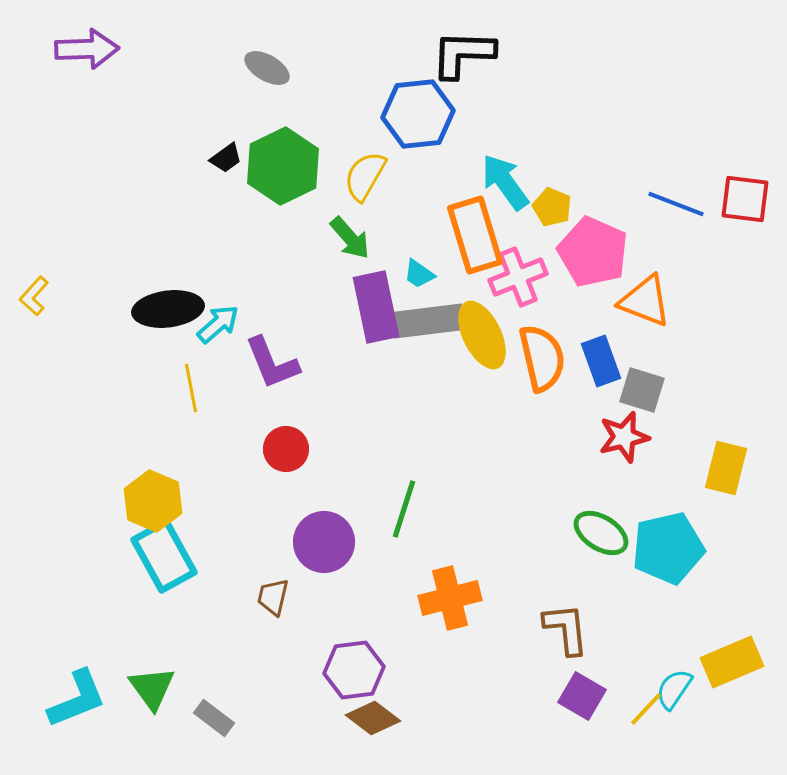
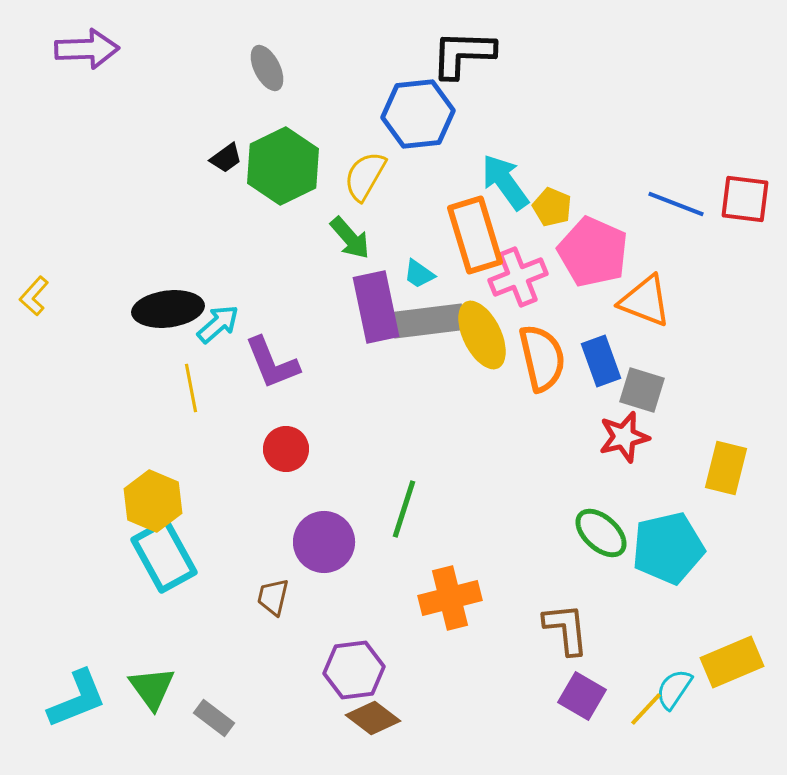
gray ellipse at (267, 68): rotated 33 degrees clockwise
green ellipse at (601, 533): rotated 10 degrees clockwise
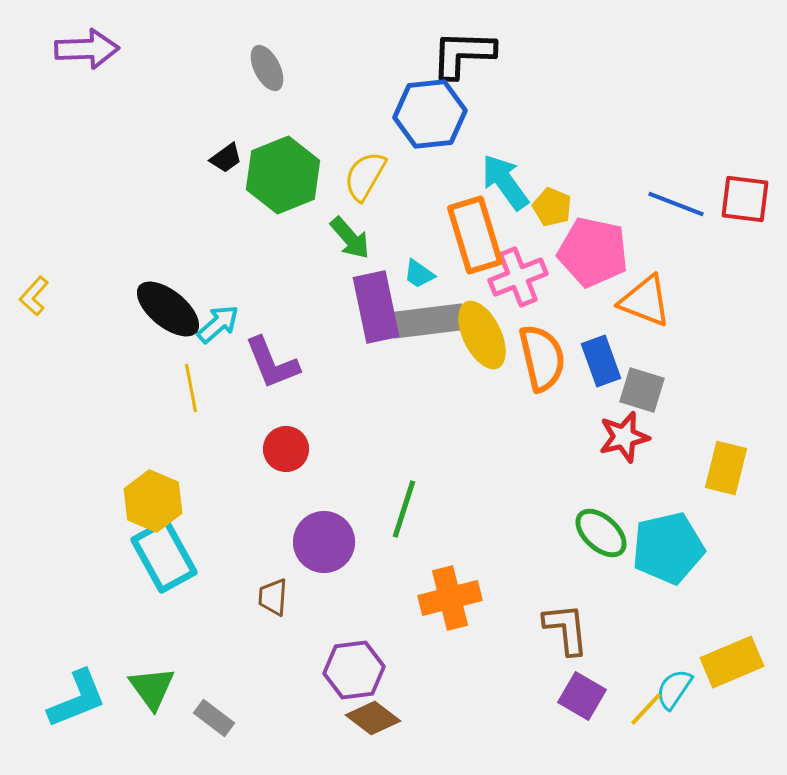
blue hexagon at (418, 114): moved 12 px right
green hexagon at (283, 166): moved 9 px down; rotated 4 degrees clockwise
pink pentagon at (593, 252): rotated 12 degrees counterclockwise
black ellipse at (168, 309): rotated 46 degrees clockwise
brown trapezoid at (273, 597): rotated 9 degrees counterclockwise
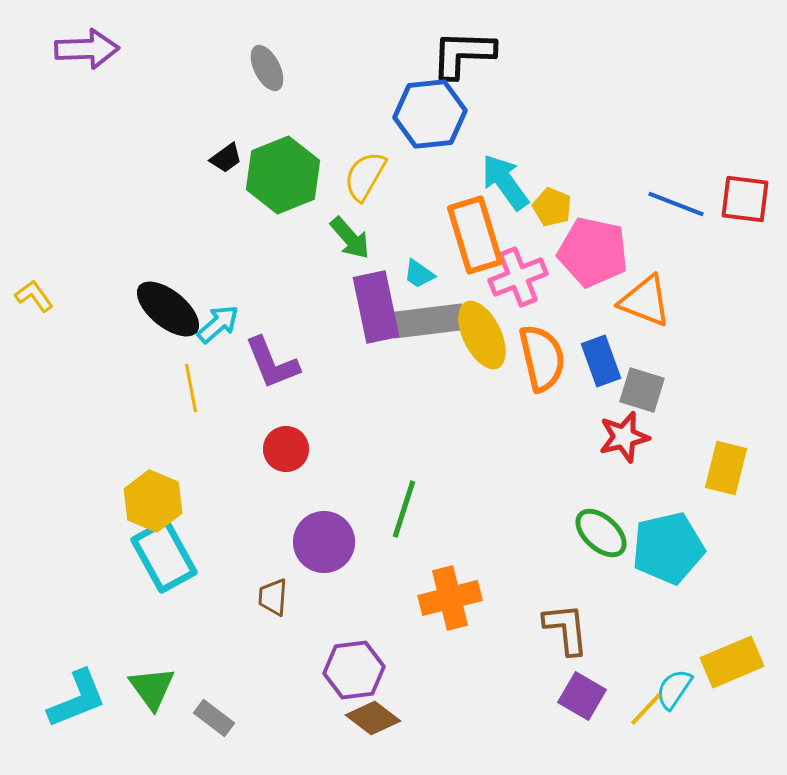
yellow L-shape at (34, 296): rotated 102 degrees clockwise
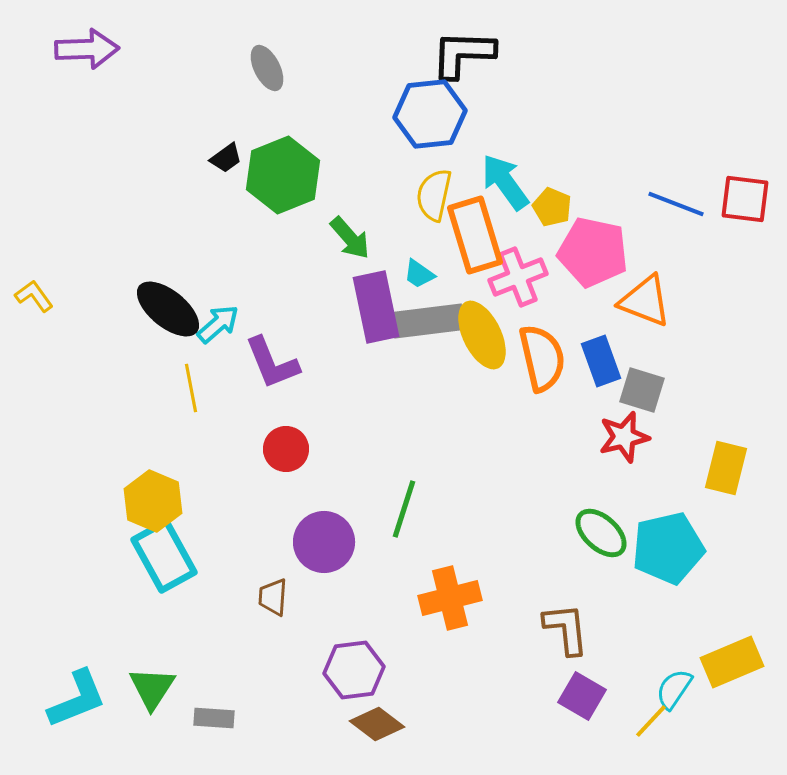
yellow semicircle at (365, 176): moved 69 px right, 19 px down; rotated 18 degrees counterclockwise
green triangle at (152, 688): rotated 9 degrees clockwise
yellow line at (646, 709): moved 5 px right, 12 px down
gray rectangle at (214, 718): rotated 33 degrees counterclockwise
brown diamond at (373, 718): moved 4 px right, 6 px down
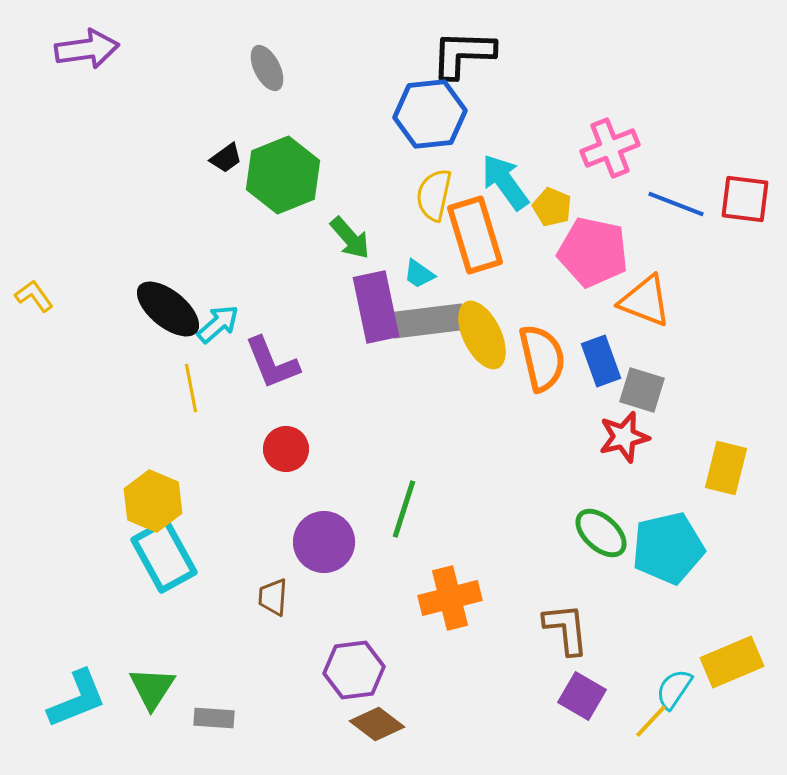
purple arrow at (87, 49): rotated 6 degrees counterclockwise
pink cross at (518, 277): moved 92 px right, 129 px up
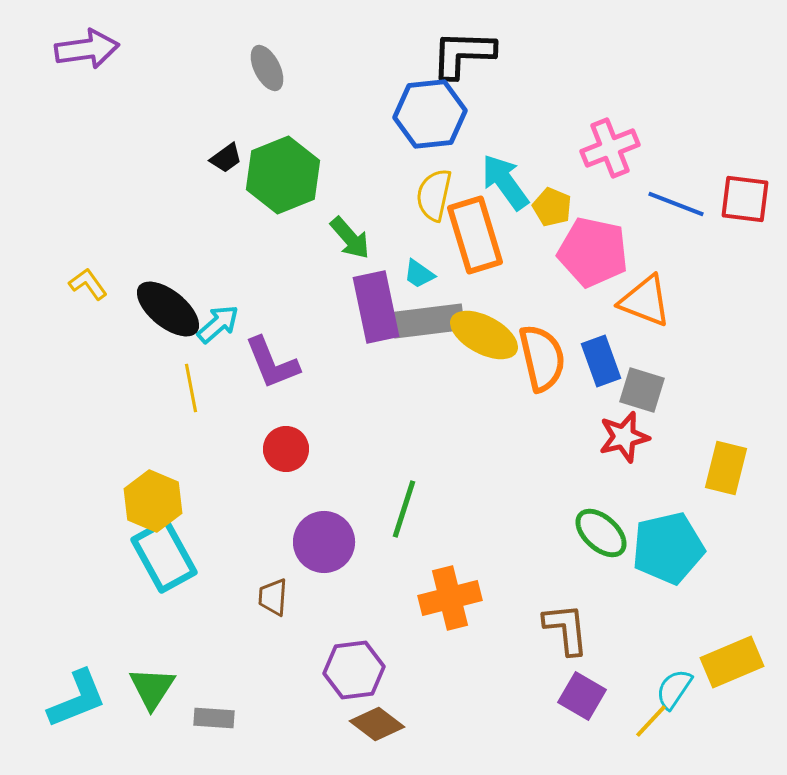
yellow L-shape at (34, 296): moved 54 px right, 12 px up
yellow ellipse at (482, 335): moved 2 px right; rotated 36 degrees counterclockwise
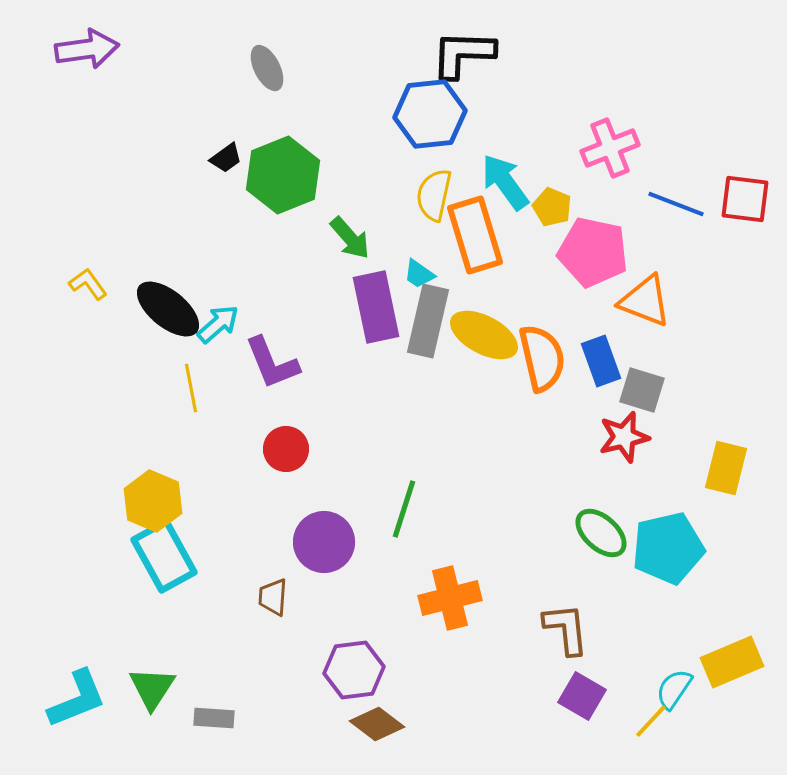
gray rectangle at (428, 321): rotated 70 degrees counterclockwise
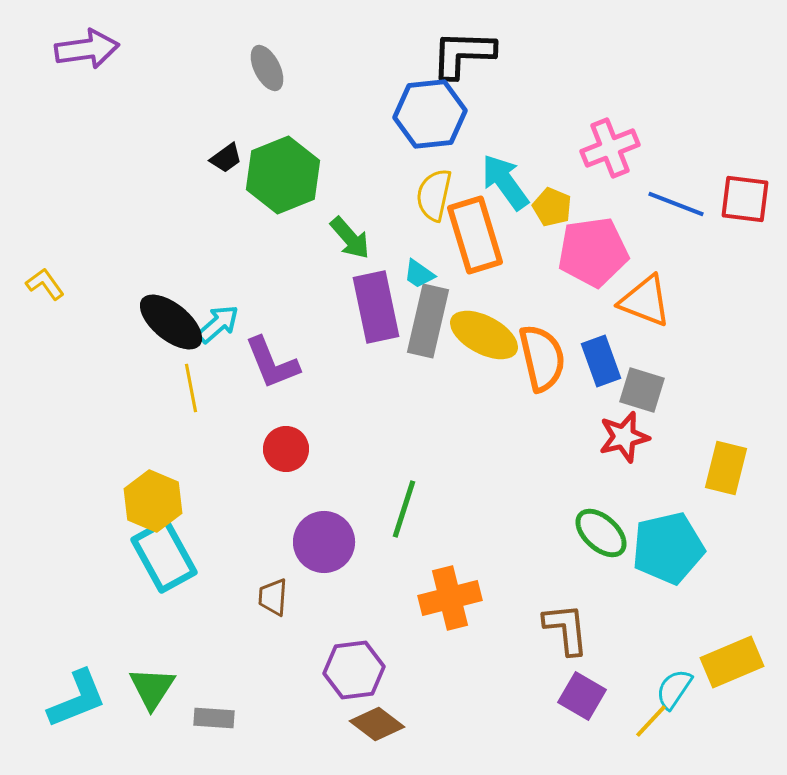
pink pentagon at (593, 252): rotated 20 degrees counterclockwise
yellow L-shape at (88, 284): moved 43 px left
black ellipse at (168, 309): moved 3 px right, 13 px down
